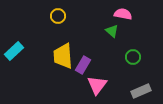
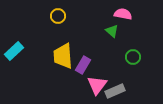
gray rectangle: moved 26 px left
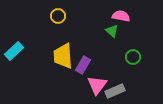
pink semicircle: moved 2 px left, 2 px down
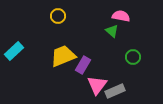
yellow trapezoid: rotated 72 degrees clockwise
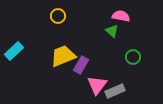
purple rectangle: moved 2 px left
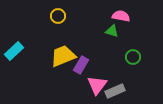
green triangle: rotated 24 degrees counterclockwise
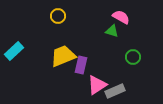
pink semicircle: moved 1 px down; rotated 18 degrees clockwise
purple rectangle: rotated 18 degrees counterclockwise
pink triangle: rotated 20 degrees clockwise
